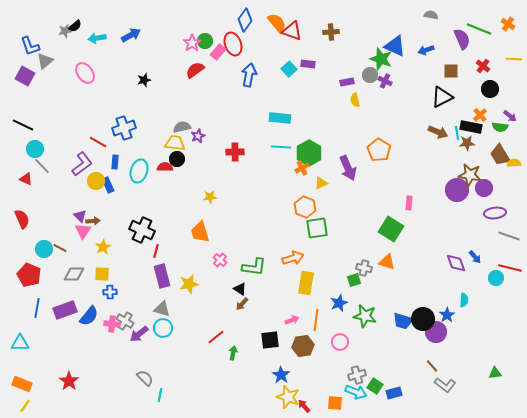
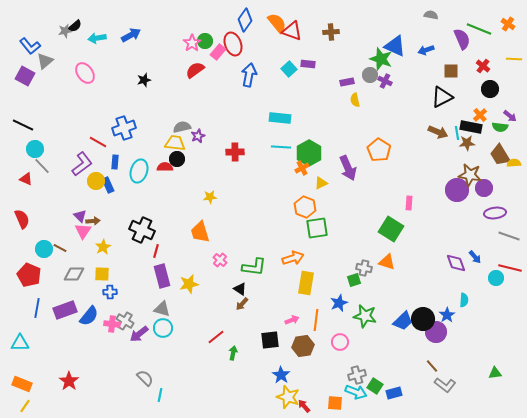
blue L-shape at (30, 46): rotated 20 degrees counterclockwise
blue trapezoid at (403, 321): rotated 60 degrees counterclockwise
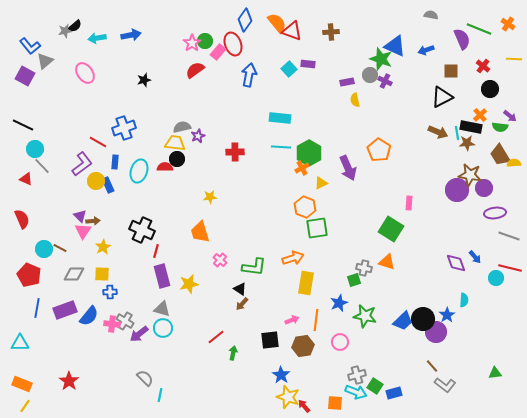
blue arrow at (131, 35): rotated 18 degrees clockwise
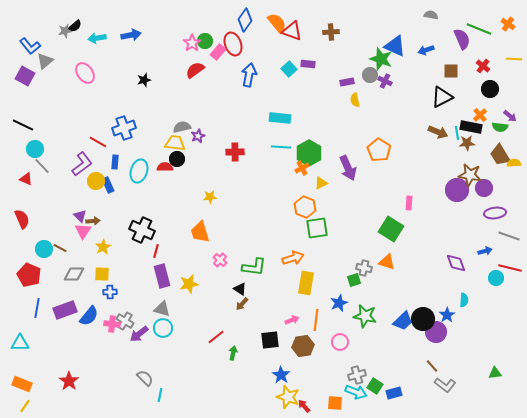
blue arrow at (475, 257): moved 10 px right, 6 px up; rotated 64 degrees counterclockwise
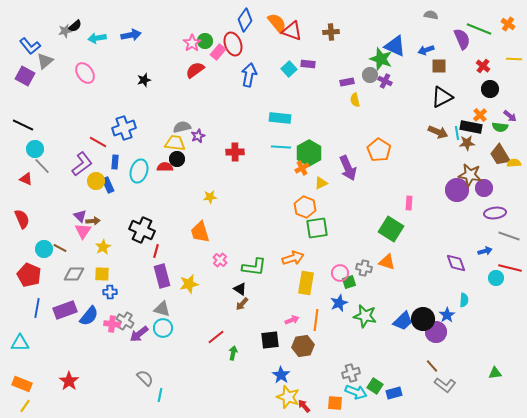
brown square at (451, 71): moved 12 px left, 5 px up
green square at (354, 280): moved 5 px left, 2 px down
pink circle at (340, 342): moved 69 px up
gray cross at (357, 375): moved 6 px left, 2 px up
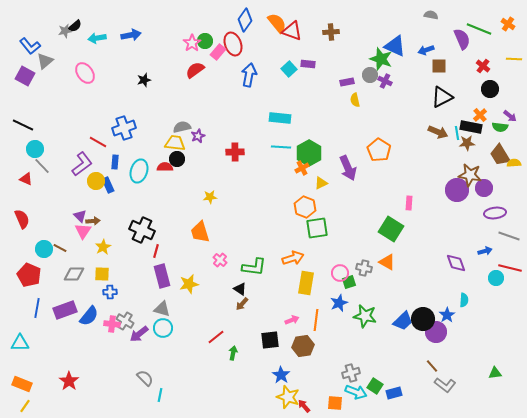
orange triangle at (387, 262): rotated 12 degrees clockwise
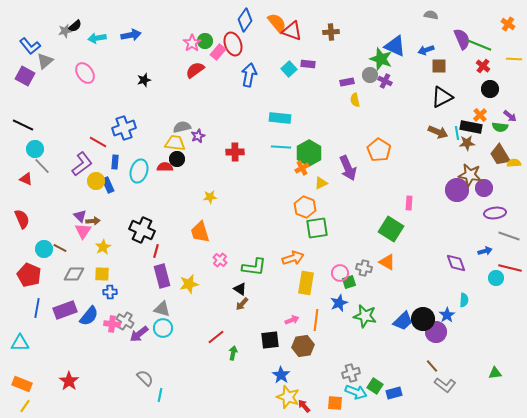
green line at (479, 29): moved 16 px down
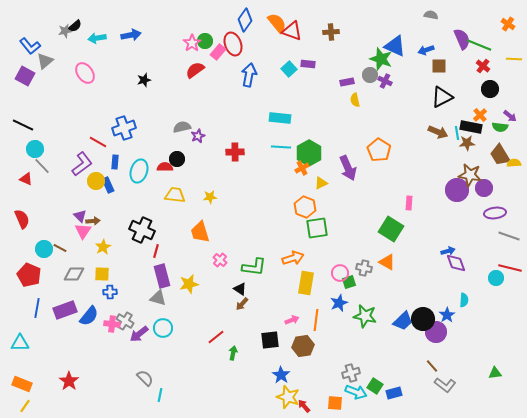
yellow trapezoid at (175, 143): moved 52 px down
blue arrow at (485, 251): moved 37 px left
gray triangle at (162, 309): moved 4 px left, 11 px up
